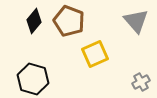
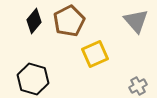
brown pentagon: rotated 24 degrees clockwise
gray cross: moved 3 px left, 4 px down
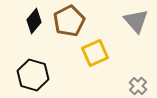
yellow square: moved 1 px up
black hexagon: moved 4 px up
gray cross: rotated 18 degrees counterclockwise
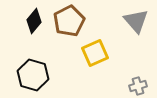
gray cross: rotated 30 degrees clockwise
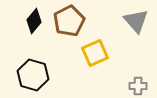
gray cross: rotated 18 degrees clockwise
